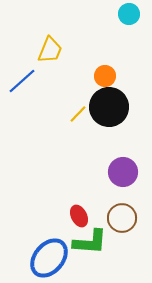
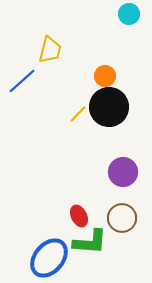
yellow trapezoid: rotated 8 degrees counterclockwise
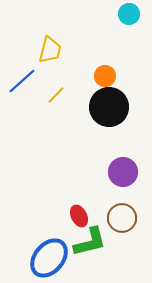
yellow line: moved 22 px left, 19 px up
green L-shape: rotated 18 degrees counterclockwise
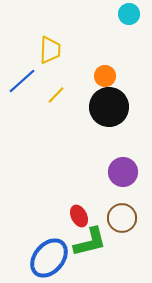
yellow trapezoid: rotated 12 degrees counterclockwise
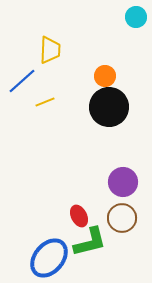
cyan circle: moved 7 px right, 3 px down
yellow line: moved 11 px left, 7 px down; rotated 24 degrees clockwise
purple circle: moved 10 px down
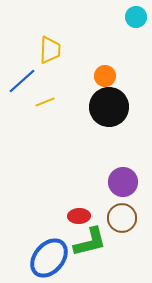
red ellipse: rotated 65 degrees counterclockwise
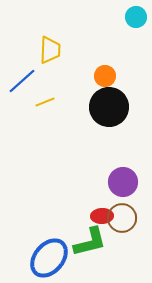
red ellipse: moved 23 px right
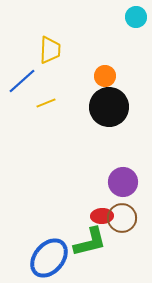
yellow line: moved 1 px right, 1 px down
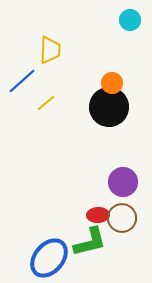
cyan circle: moved 6 px left, 3 px down
orange circle: moved 7 px right, 7 px down
yellow line: rotated 18 degrees counterclockwise
red ellipse: moved 4 px left, 1 px up
